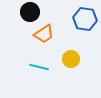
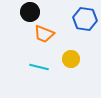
orange trapezoid: rotated 55 degrees clockwise
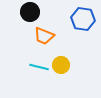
blue hexagon: moved 2 px left
orange trapezoid: moved 2 px down
yellow circle: moved 10 px left, 6 px down
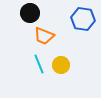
black circle: moved 1 px down
cyan line: moved 3 px up; rotated 54 degrees clockwise
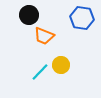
black circle: moved 1 px left, 2 px down
blue hexagon: moved 1 px left, 1 px up
cyan line: moved 1 px right, 8 px down; rotated 66 degrees clockwise
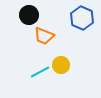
blue hexagon: rotated 15 degrees clockwise
cyan line: rotated 18 degrees clockwise
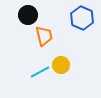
black circle: moved 1 px left
orange trapezoid: rotated 125 degrees counterclockwise
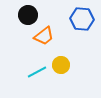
blue hexagon: moved 1 px down; rotated 20 degrees counterclockwise
orange trapezoid: rotated 65 degrees clockwise
cyan line: moved 3 px left
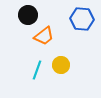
cyan line: moved 2 px up; rotated 42 degrees counterclockwise
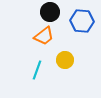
black circle: moved 22 px right, 3 px up
blue hexagon: moved 2 px down
yellow circle: moved 4 px right, 5 px up
